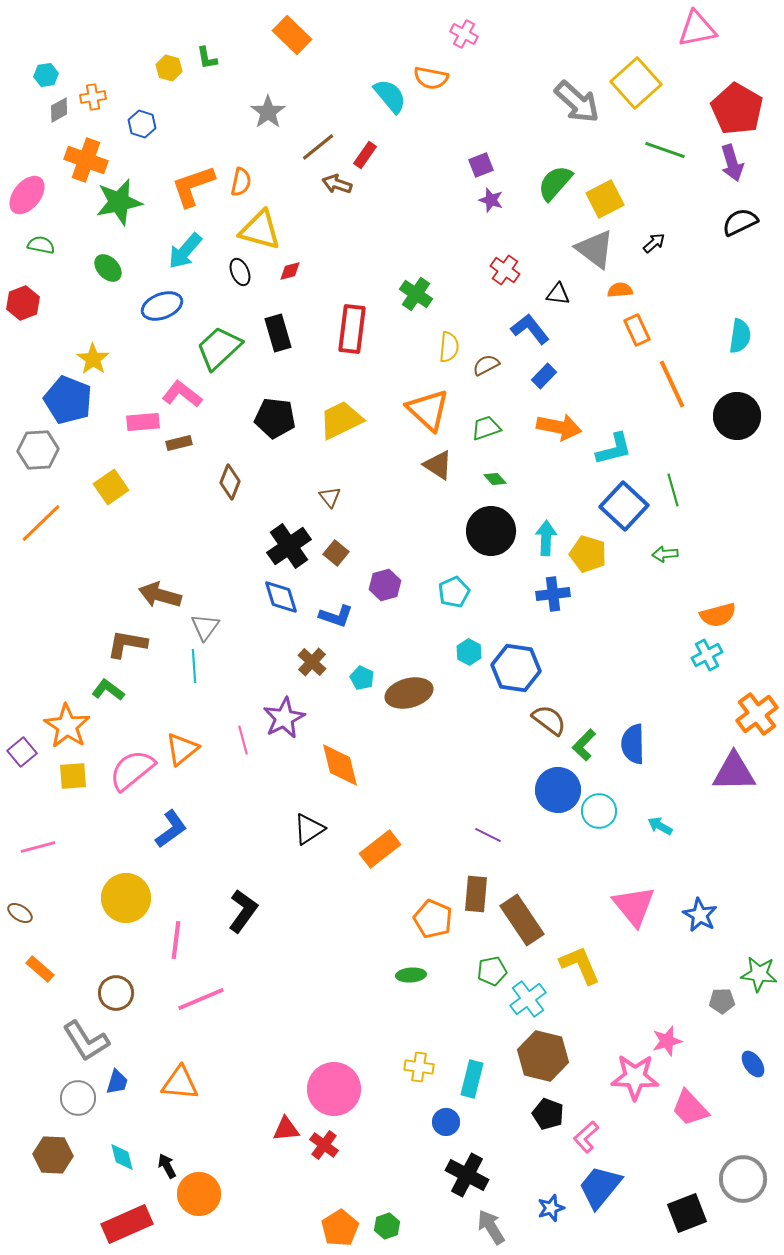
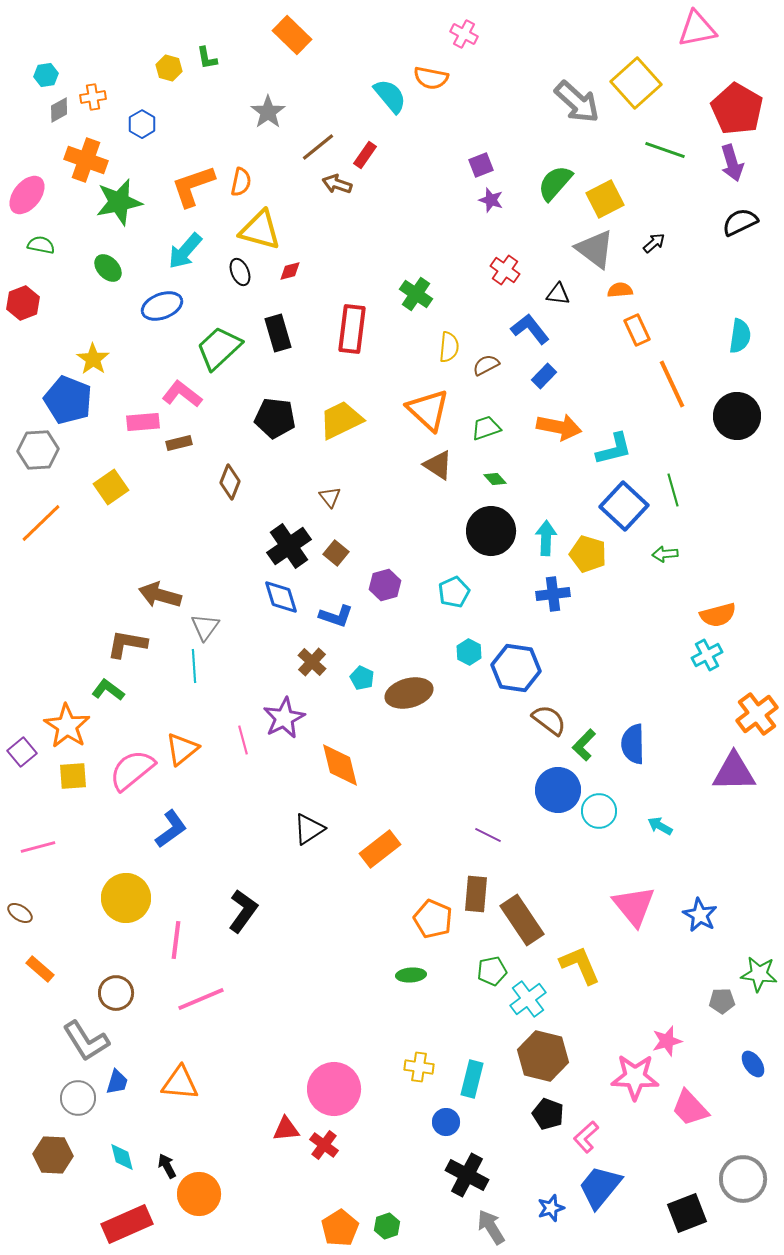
blue hexagon at (142, 124): rotated 12 degrees clockwise
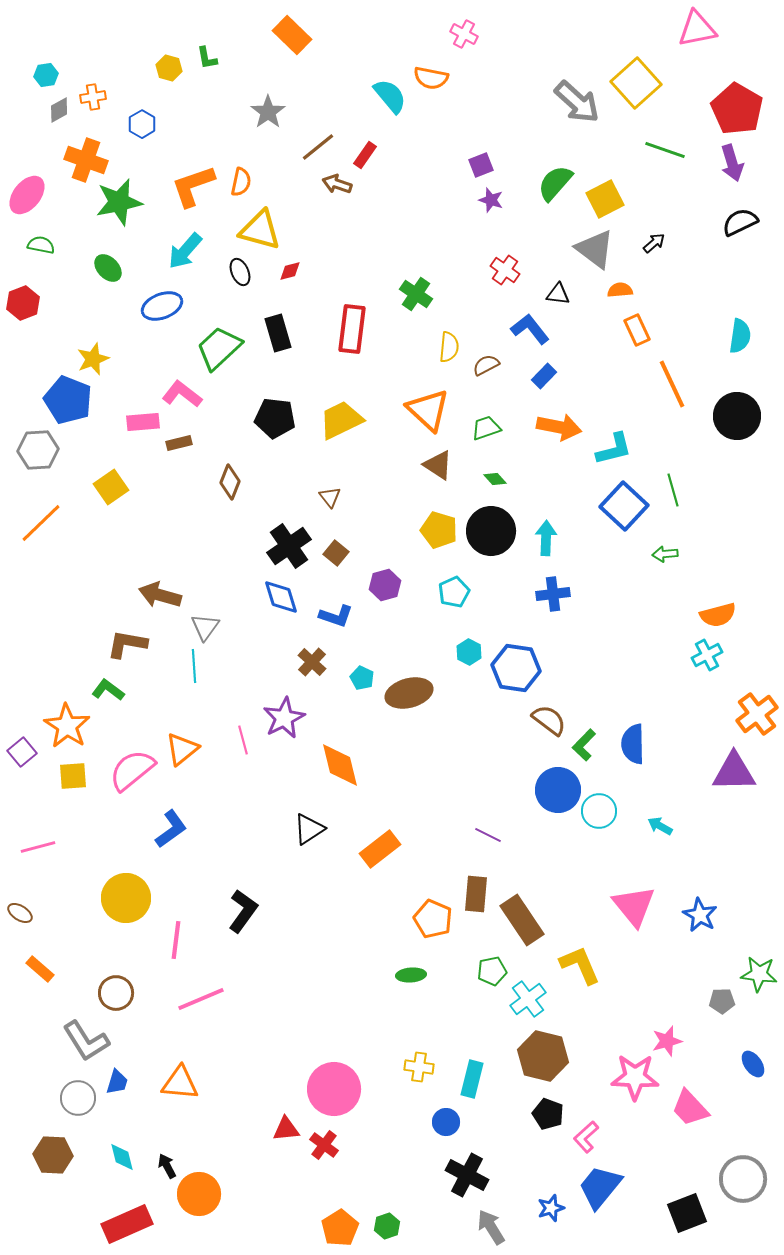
yellow star at (93, 359): rotated 16 degrees clockwise
yellow pentagon at (588, 554): moved 149 px left, 24 px up
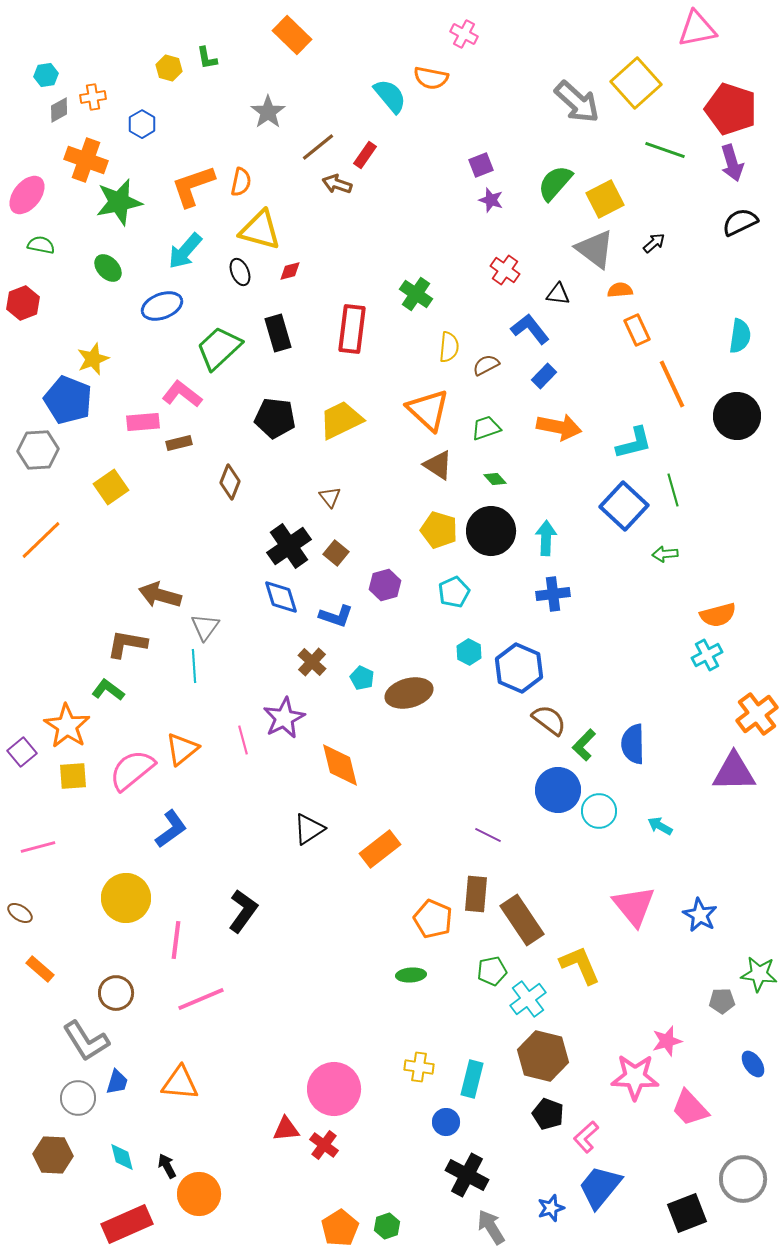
red pentagon at (737, 109): moved 6 px left; rotated 12 degrees counterclockwise
cyan L-shape at (614, 449): moved 20 px right, 6 px up
orange line at (41, 523): moved 17 px down
blue hexagon at (516, 668): moved 3 px right; rotated 15 degrees clockwise
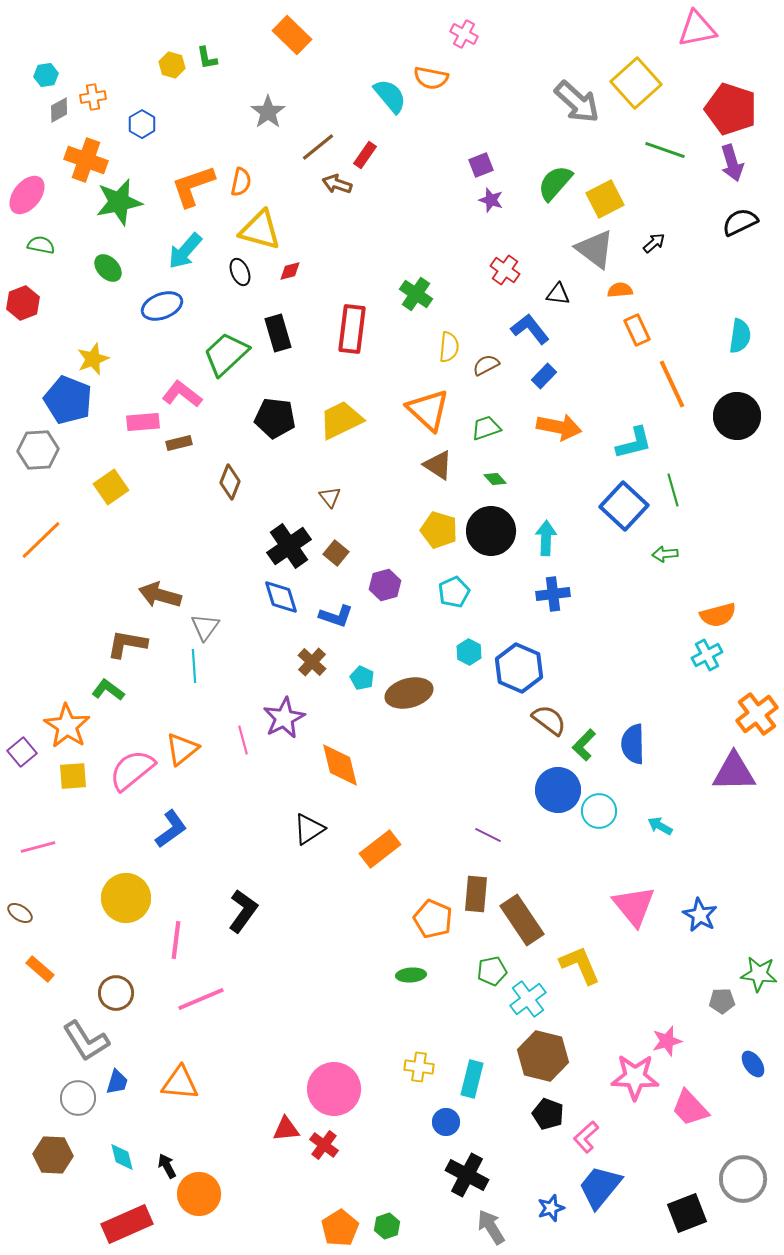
yellow hexagon at (169, 68): moved 3 px right, 3 px up
green trapezoid at (219, 348): moved 7 px right, 6 px down
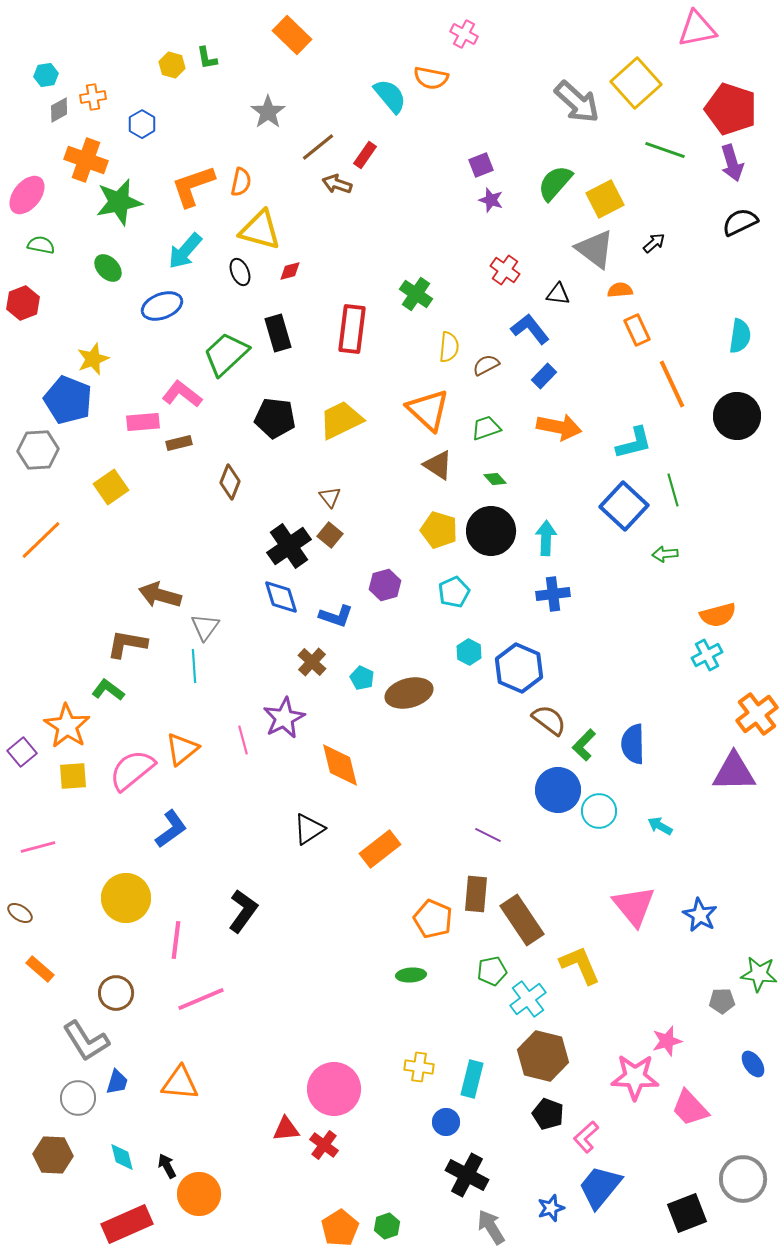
brown square at (336, 553): moved 6 px left, 18 px up
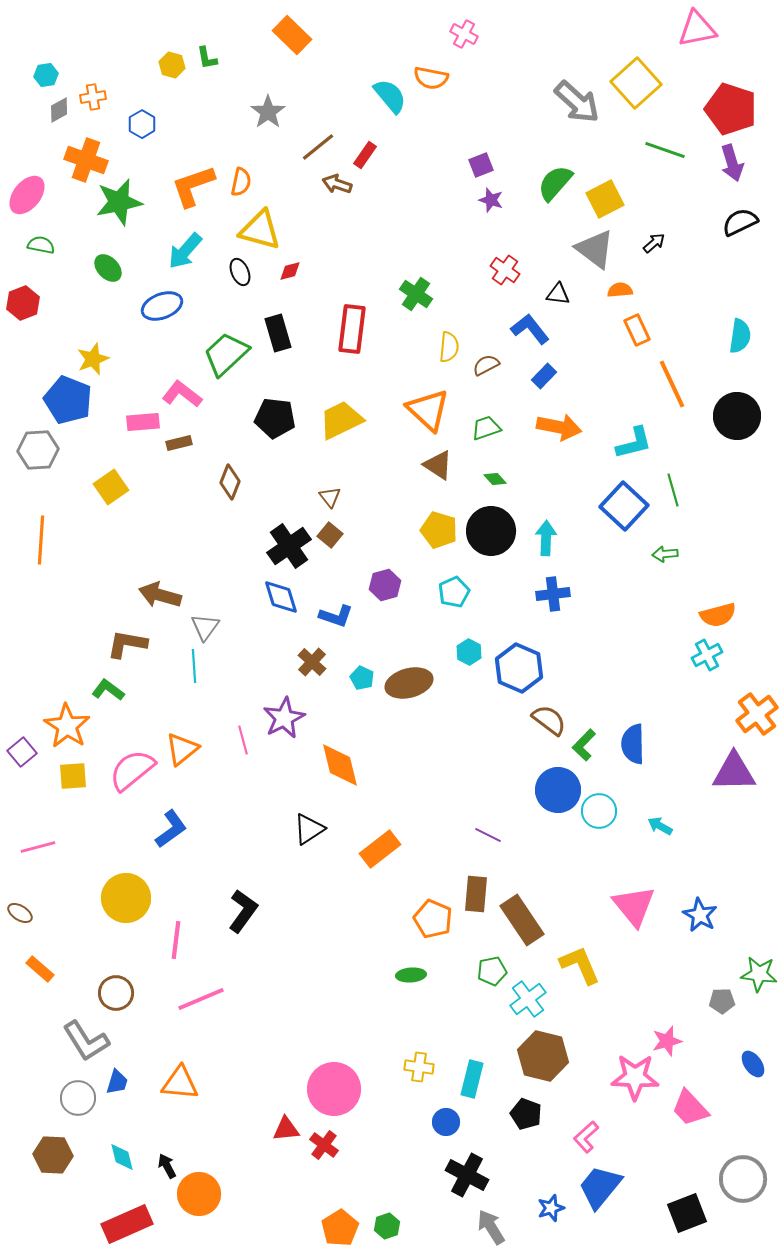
orange line at (41, 540): rotated 42 degrees counterclockwise
brown ellipse at (409, 693): moved 10 px up
black pentagon at (548, 1114): moved 22 px left
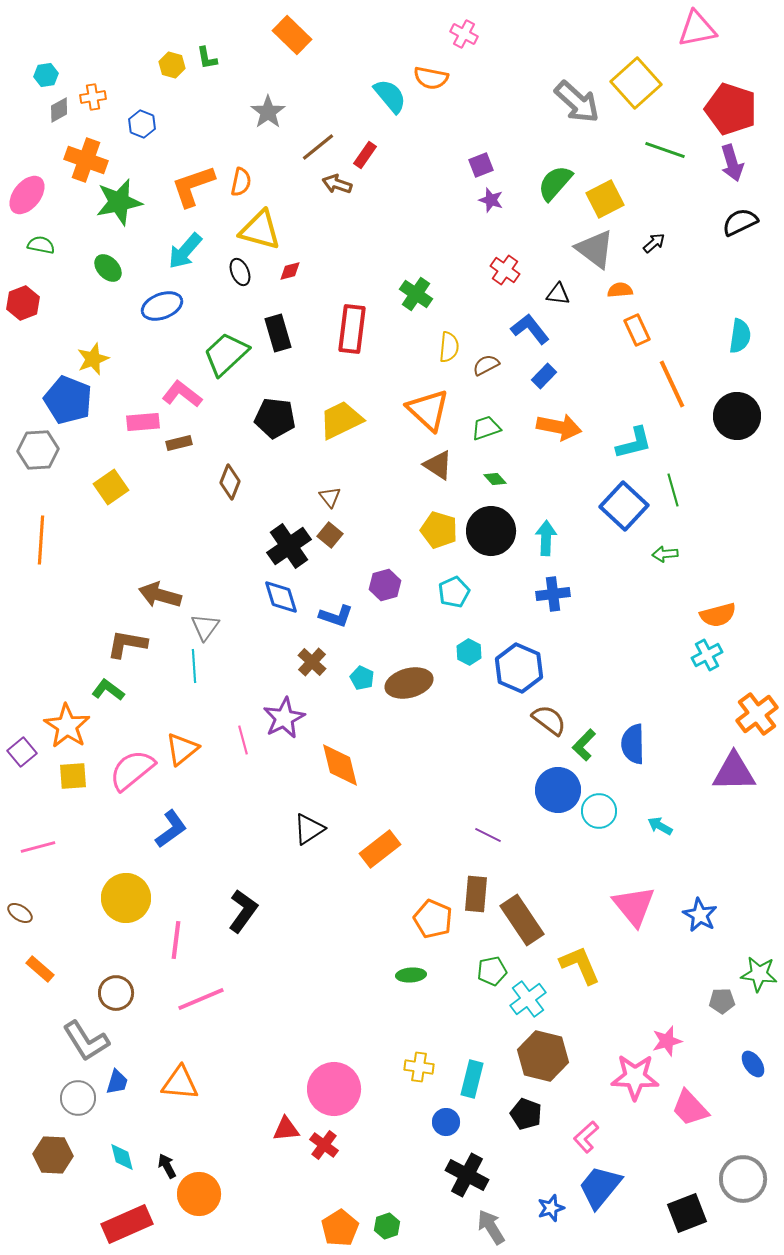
blue hexagon at (142, 124): rotated 8 degrees counterclockwise
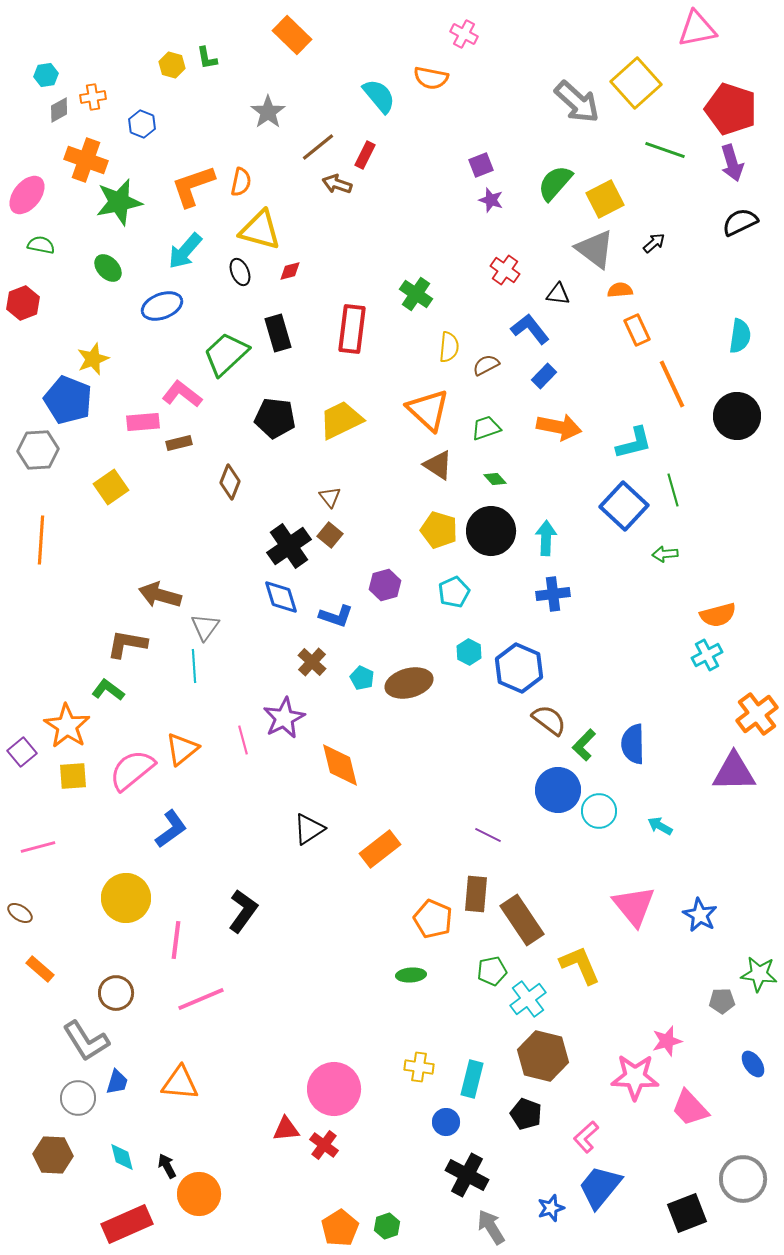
cyan semicircle at (390, 96): moved 11 px left
red rectangle at (365, 155): rotated 8 degrees counterclockwise
